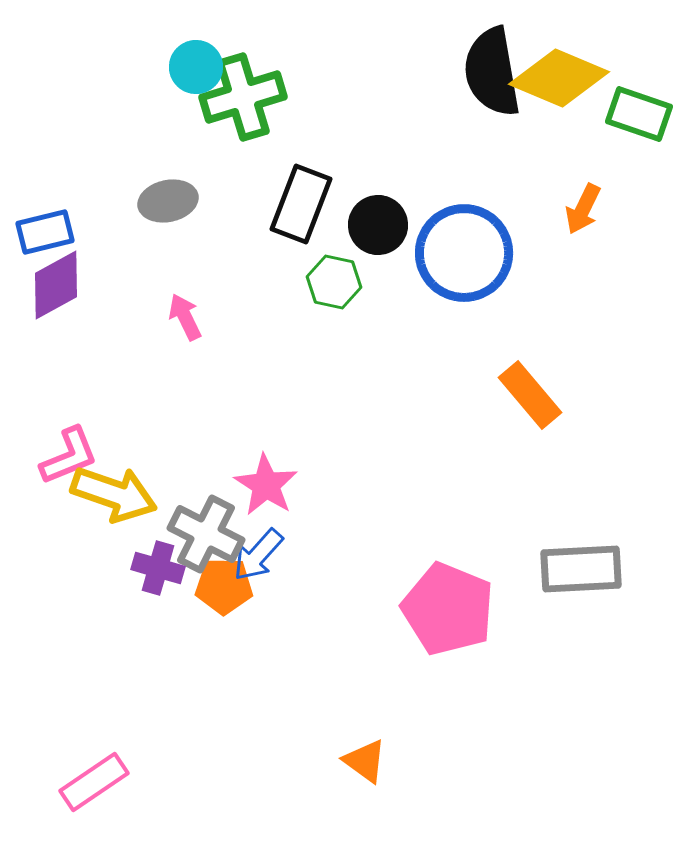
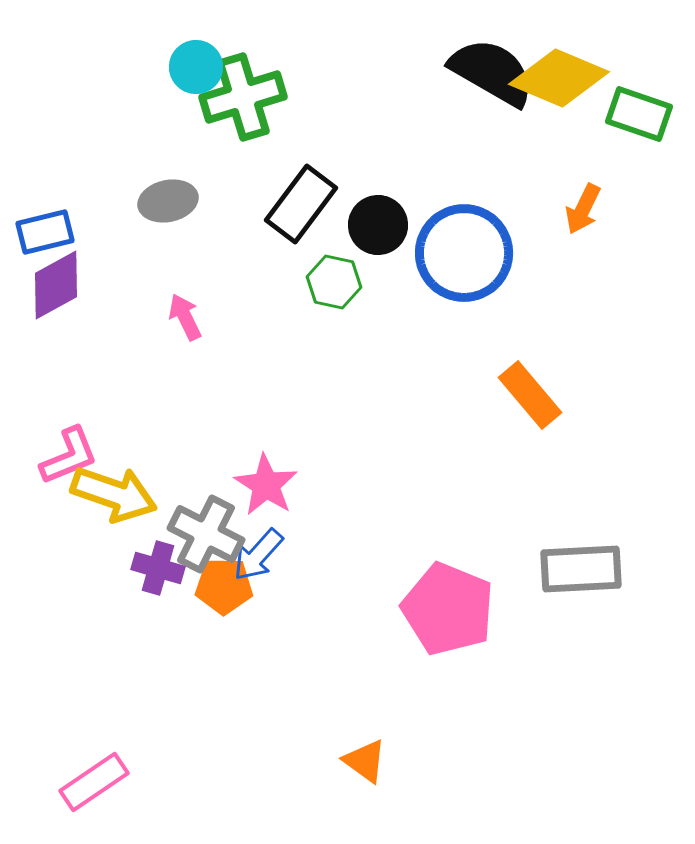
black semicircle: rotated 130 degrees clockwise
black rectangle: rotated 16 degrees clockwise
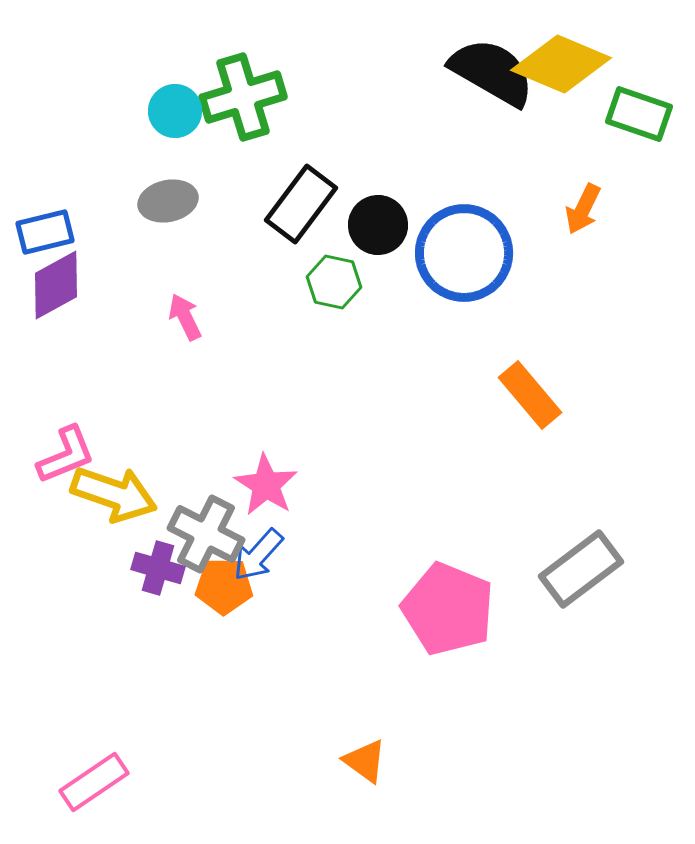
cyan circle: moved 21 px left, 44 px down
yellow diamond: moved 2 px right, 14 px up
pink L-shape: moved 3 px left, 1 px up
gray rectangle: rotated 34 degrees counterclockwise
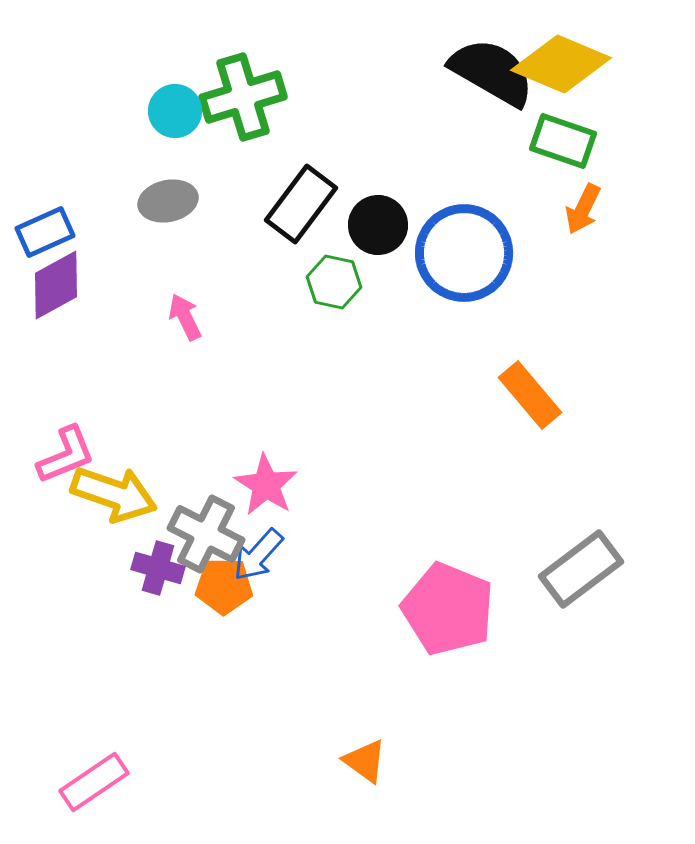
green rectangle: moved 76 px left, 27 px down
blue rectangle: rotated 10 degrees counterclockwise
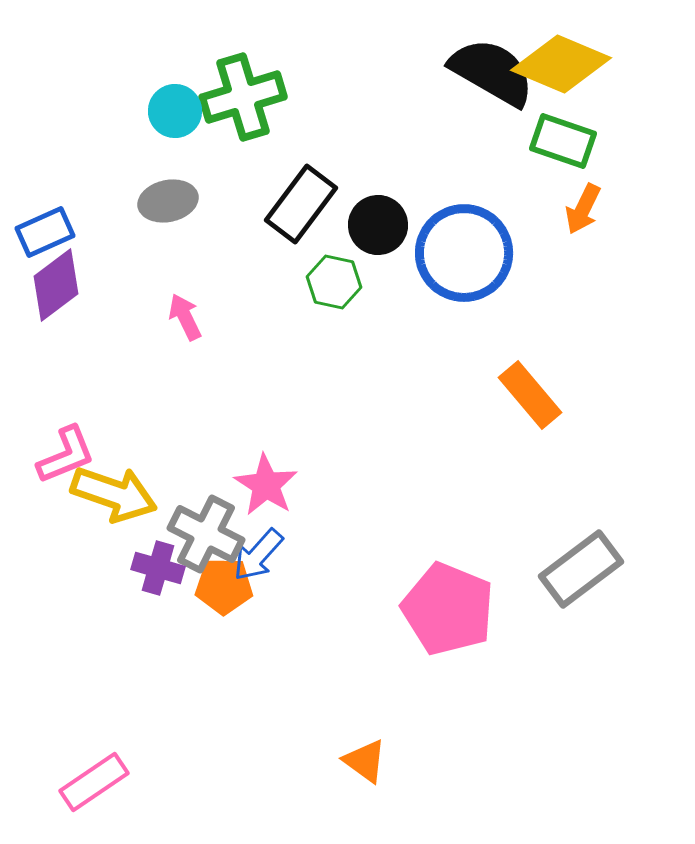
purple diamond: rotated 8 degrees counterclockwise
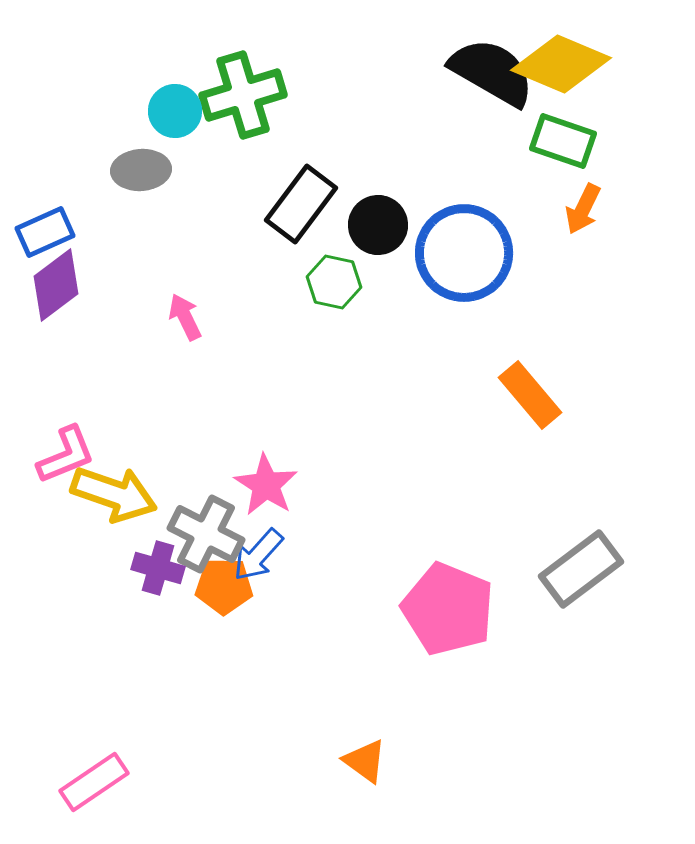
green cross: moved 2 px up
gray ellipse: moved 27 px left, 31 px up; rotated 8 degrees clockwise
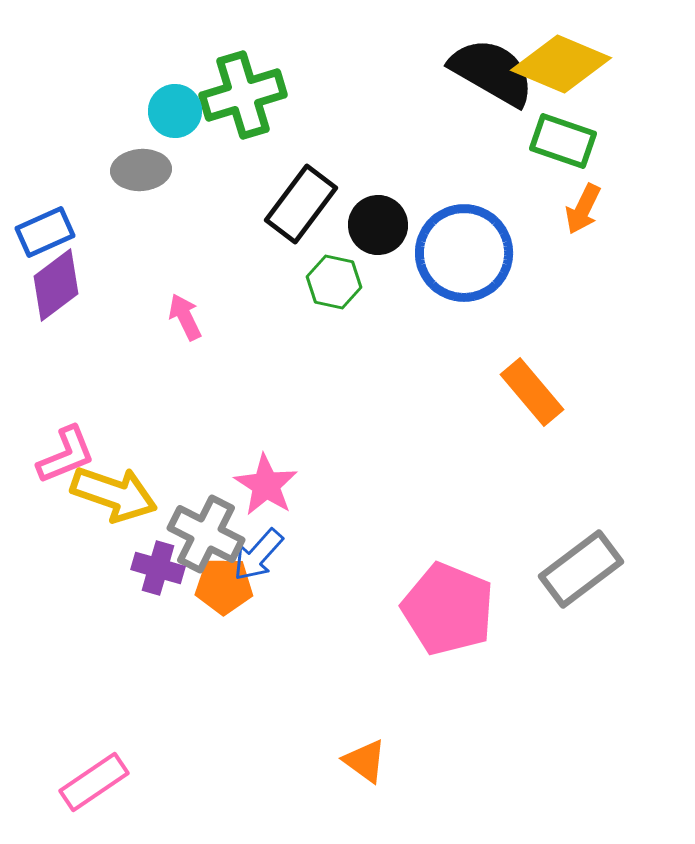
orange rectangle: moved 2 px right, 3 px up
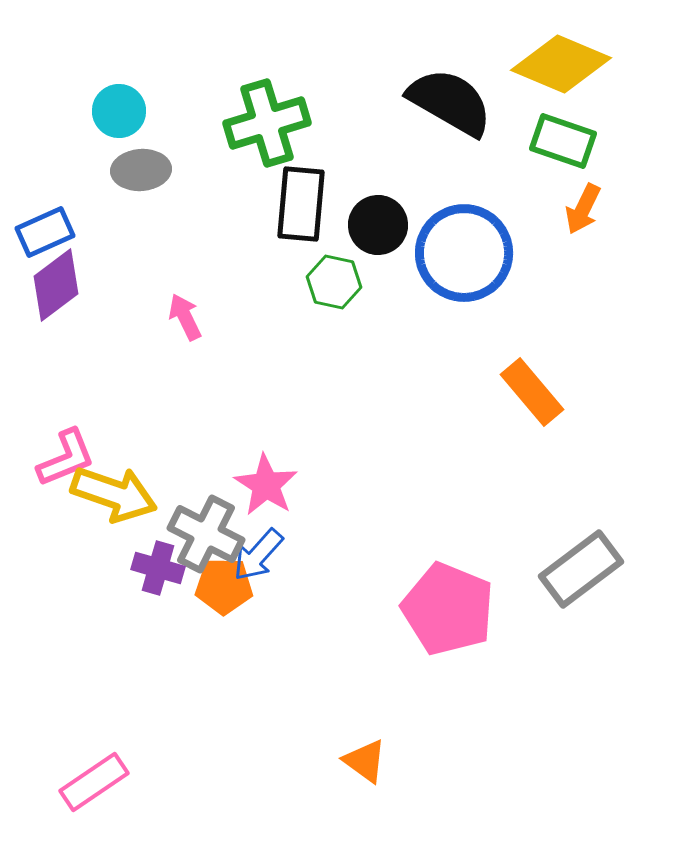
black semicircle: moved 42 px left, 30 px down
green cross: moved 24 px right, 28 px down
cyan circle: moved 56 px left
black rectangle: rotated 32 degrees counterclockwise
pink L-shape: moved 3 px down
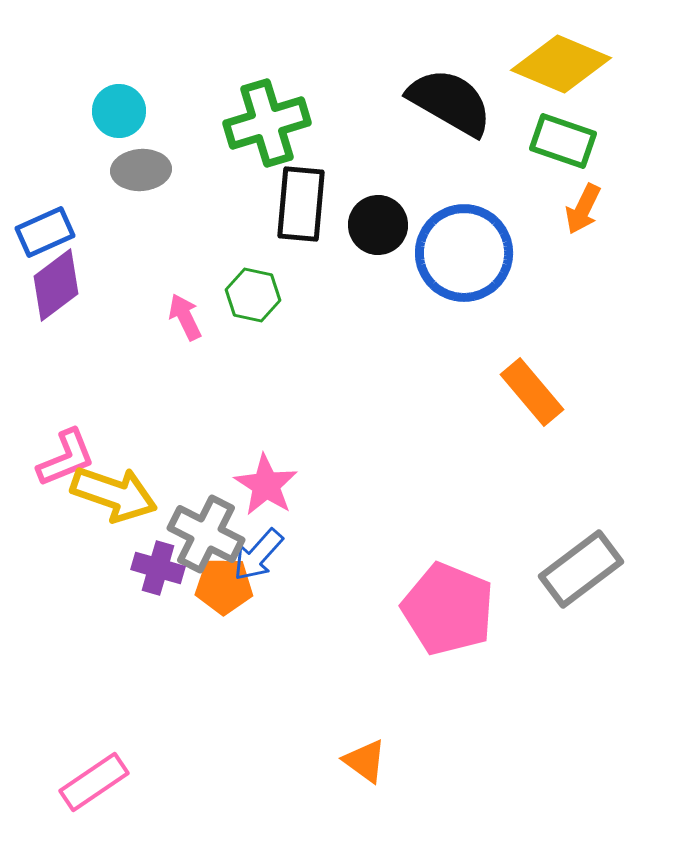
green hexagon: moved 81 px left, 13 px down
